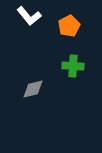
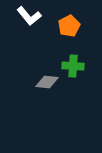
gray diamond: moved 14 px right, 7 px up; rotated 20 degrees clockwise
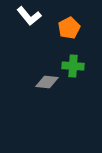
orange pentagon: moved 2 px down
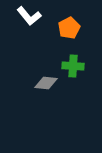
gray diamond: moved 1 px left, 1 px down
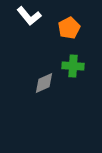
gray diamond: moved 2 px left; rotated 30 degrees counterclockwise
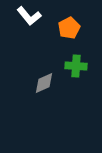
green cross: moved 3 px right
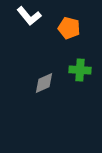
orange pentagon: rotated 30 degrees counterclockwise
green cross: moved 4 px right, 4 px down
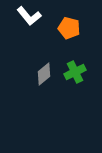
green cross: moved 5 px left, 2 px down; rotated 30 degrees counterclockwise
gray diamond: moved 9 px up; rotated 15 degrees counterclockwise
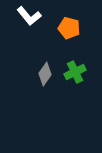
gray diamond: moved 1 px right; rotated 15 degrees counterclockwise
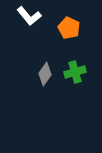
orange pentagon: rotated 10 degrees clockwise
green cross: rotated 10 degrees clockwise
